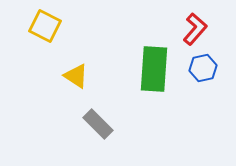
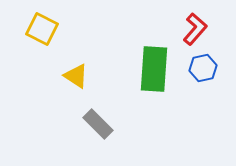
yellow square: moved 3 px left, 3 px down
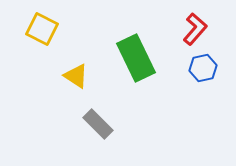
green rectangle: moved 18 px left, 11 px up; rotated 30 degrees counterclockwise
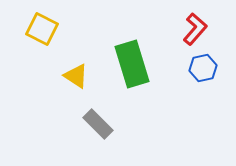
green rectangle: moved 4 px left, 6 px down; rotated 9 degrees clockwise
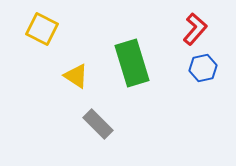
green rectangle: moved 1 px up
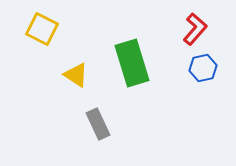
yellow triangle: moved 1 px up
gray rectangle: rotated 20 degrees clockwise
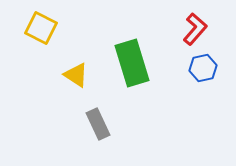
yellow square: moved 1 px left, 1 px up
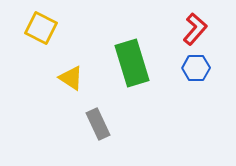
blue hexagon: moved 7 px left; rotated 12 degrees clockwise
yellow triangle: moved 5 px left, 3 px down
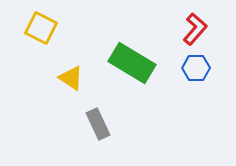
green rectangle: rotated 42 degrees counterclockwise
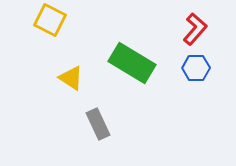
yellow square: moved 9 px right, 8 px up
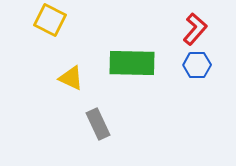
green rectangle: rotated 30 degrees counterclockwise
blue hexagon: moved 1 px right, 3 px up
yellow triangle: rotated 8 degrees counterclockwise
